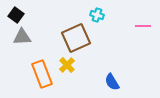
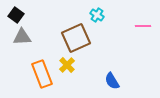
cyan cross: rotated 16 degrees clockwise
blue semicircle: moved 1 px up
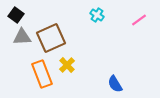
pink line: moved 4 px left, 6 px up; rotated 35 degrees counterclockwise
brown square: moved 25 px left
blue semicircle: moved 3 px right, 3 px down
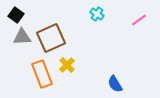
cyan cross: moved 1 px up
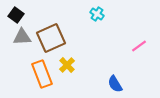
pink line: moved 26 px down
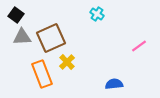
yellow cross: moved 3 px up
blue semicircle: moved 1 px left; rotated 114 degrees clockwise
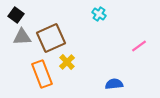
cyan cross: moved 2 px right
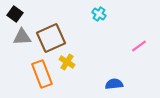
black square: moved 1 px left, 1 px up
yellow cross: rotated 14 degrees counterclockwise
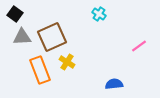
brown square: moved 1 px right, 1 px up
orange rectangle: moved 2 px left, 4 px up
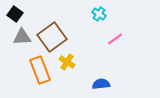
brown square: rotated 12 degrees counterclockwise
pink line: moved 24 px left, 7 px up
blue semicircle: moved 13 px left
